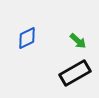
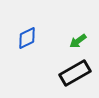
green arrow: rotated 102 degrees clockwise
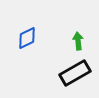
green arrow: rotated 120 degrees clockwise
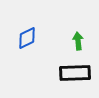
black rectangle: rotated 28 degrees clockwise
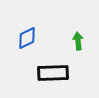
black rectangle: moved 22 px left
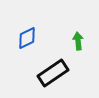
black rectangle: rotated 32 degrees counterclockwise
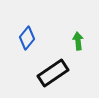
blue diamond: rotated 25 degrees counterclockwise
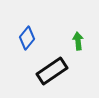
black rectangle: moved 1 px left, 2 px up
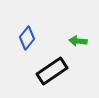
green arrow: rotated 78 degrees counterclockwise
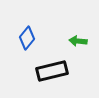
black rectangle: rotated 20 degrees clockwise
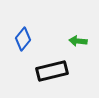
blue diamond: moved 4 px left, 1 px down
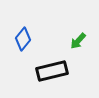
green arrow: rotated 54 degrees counterclockwise
